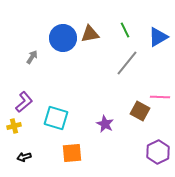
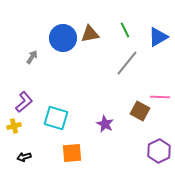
purple hexagon: moved 1 px right, 1 px up
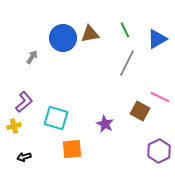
blue triangle: moved 1 px left, 2 px down
gray line: rotated 12 degrees counterclockwise
pink line: rotated 24 degrees clockwise
orange square: moved 4 px up
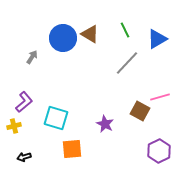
brown triangle: rotated 42 degrees clockwise
gray line: rotated 16 degrees clockwise
pink line: rotated 42 degrees counterclockwise
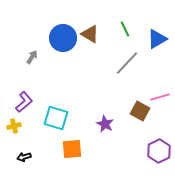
green line: moved 1 px up
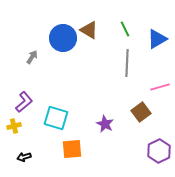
brown triangle: moved 1 px left, 4 px up
gray line: rotated 40 degrees counterclockwise
pink line: moved 10 px up
brown square: moved 1 px right, 1 px down; rotated 24 degrees clockwise
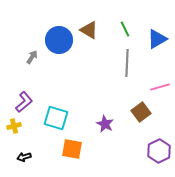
blue circle: moved 4 px left, 2 px down
orange square: rotated 15 degrees clockwise
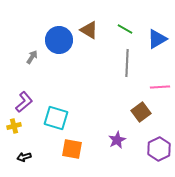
green line: rotated 35 degrees counterclockwise
pink line: rotated 12 degrees clockwise
purple star: moved 12 px right, 16 px down; rotated 18 degrees clockwise
purple hexagon: moved 2 px up
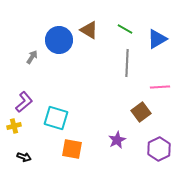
black arrow: rotated 144 degrees counterclockwise
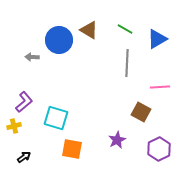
gray arrow: rotated 120 degrees counterclockwise
brown square: rotated 24 degrees counterclockwise
black arrow: rotated 56 degrees counterclockwise
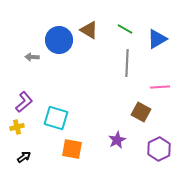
yellow cross: moved 3 px right, 1 px down
